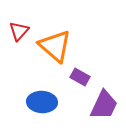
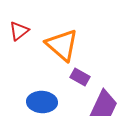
red triangle: rotated 10 degrees clockwise
orange triangle: moved 7 px right, 1 px up
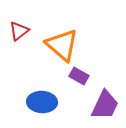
purple rectangle: moved 1 px left, 1 px up
purple trapezoid: moved 1 px right
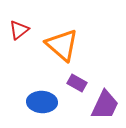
red triangle: moved 1 px up
purple rectangle: moved 2 px left, 7 px down
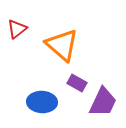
red triangle: moved 2 px left, 1 px up
purple trapezoid: moved 2 px left, 3 px up
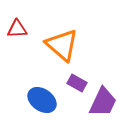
red triangle: rotated 35 degrees clockwise
blue ellipse: moved 2 px up; rotated 32 degrees clockwise
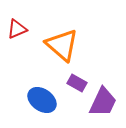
red triangle: rotated 20 degrees counterclockwise
